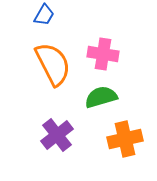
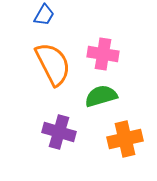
green semicircle: moved 1 px up
purple cross: moved 2 px right, 3 px up; rotated 36 degrees counterclockwise
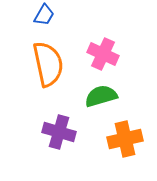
pink cross: rotated 16 degrees clockwise
orange semicircle: moved 5 px left; rotated 15 degrees clockwise
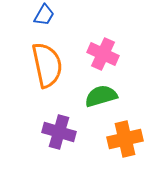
orange semicircle: moved 1 px left, 1 px down
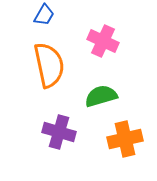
pink cross: moved 13 px up
orange semicircle: moved 2 px right
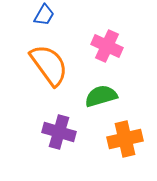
pink cross: moved 4 px right, 5 px down
orange semicircle: rotated 24 degrees counterclockwise
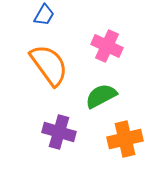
green semicircle: rotated 12 degrees counterclockwise
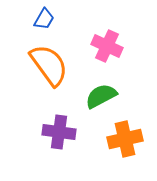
blue trapezoid: moved 4 px down
purple cross: rotated 8 degrees counterclockwise
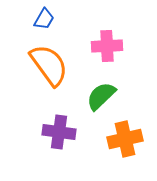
pink cross: rotated 28 degrees counterclockwise
green semicircle: rotated 16 degrees counterclockwise
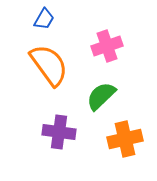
pink cross: rotated 16 degrees counterclockwise
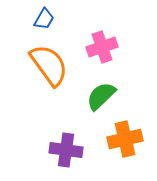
pink cross: moved 5 px left, 1 px down
purple cross: moved 7 px right, 18 px down
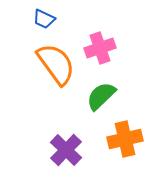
blue trapezoid: rotated 85 degrees clockwise
pink cross: moved 2 px left, 1 px down
orange semicircle: moved 7 px right, 1 px up
purple cross: rotated 36 degrees clockwise
